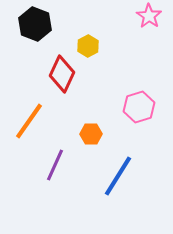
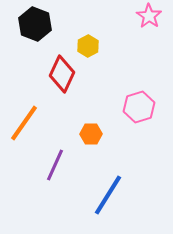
orange line: moved 5 px left, 2 px down
blue line: moved 10 px left, 19 px down
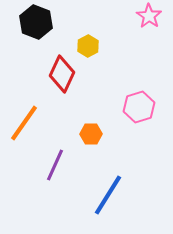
black hexagon: moved 1 px right, 2 px up
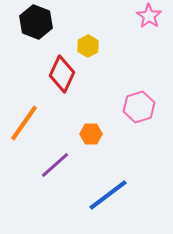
purple line: rotated 24 degrees clockwise
blue line: rotated 21 degrees clockwise
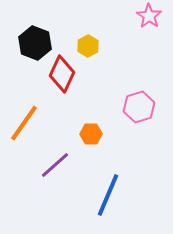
black hexagon: moved 1 px left, 21 px down
blue line: rotated 30 degrees counterclockwise
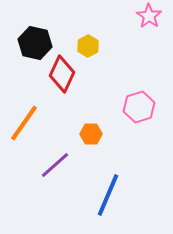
black hexagon: rotated 8 degrees counterclockwise
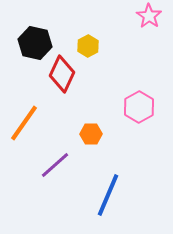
pink hexagon: rotated 12 degrees counterclockwise
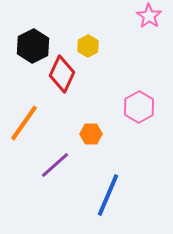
black hexagon: moved 2 px left, 3 px down; rotated 20 degrees clockwise
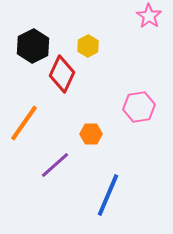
pink hexagon: rotated 20 degrees clockwise
